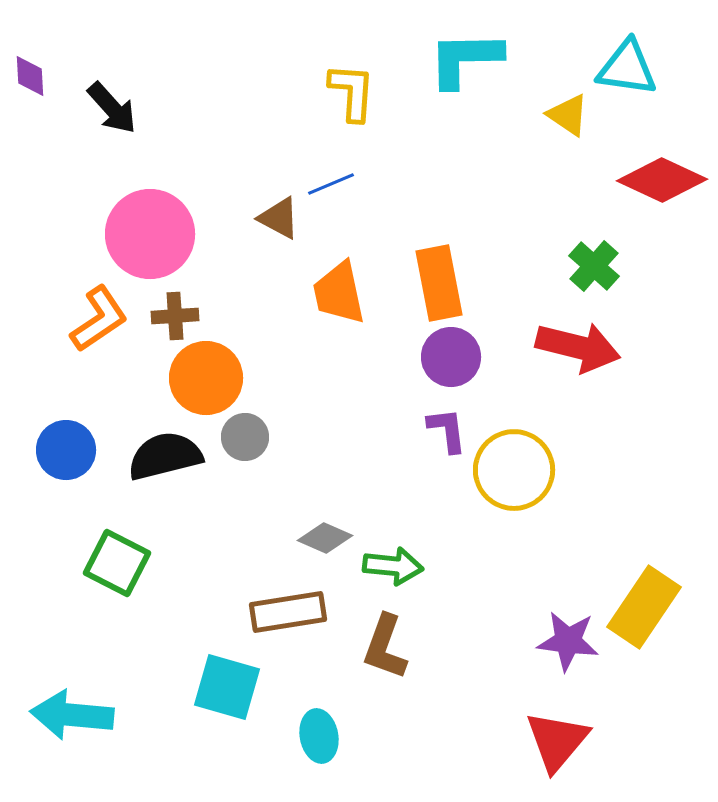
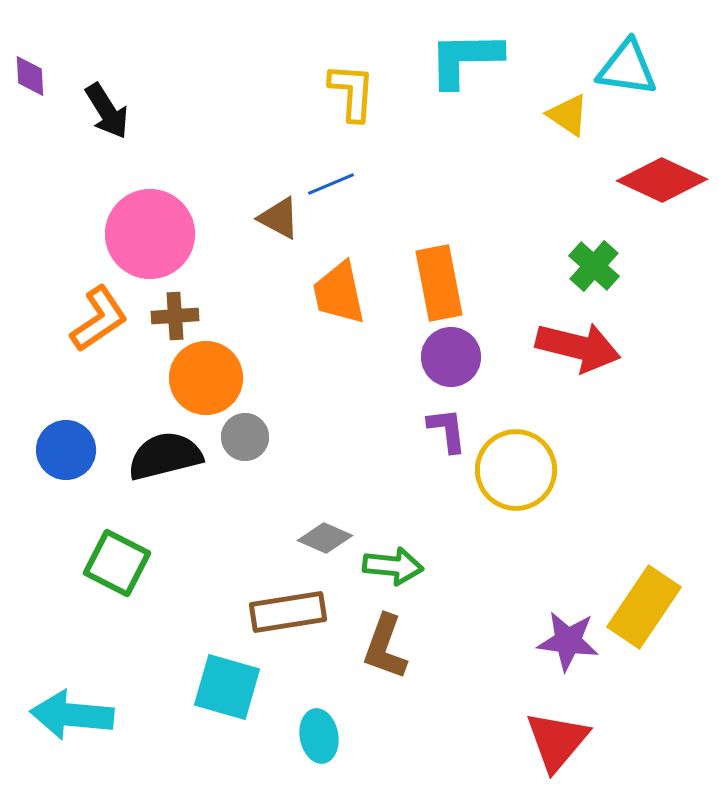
black arrow: moved 5 px left, 3 px down; rotated 10 degrees clockwise
yellow circle: moved 2 px right
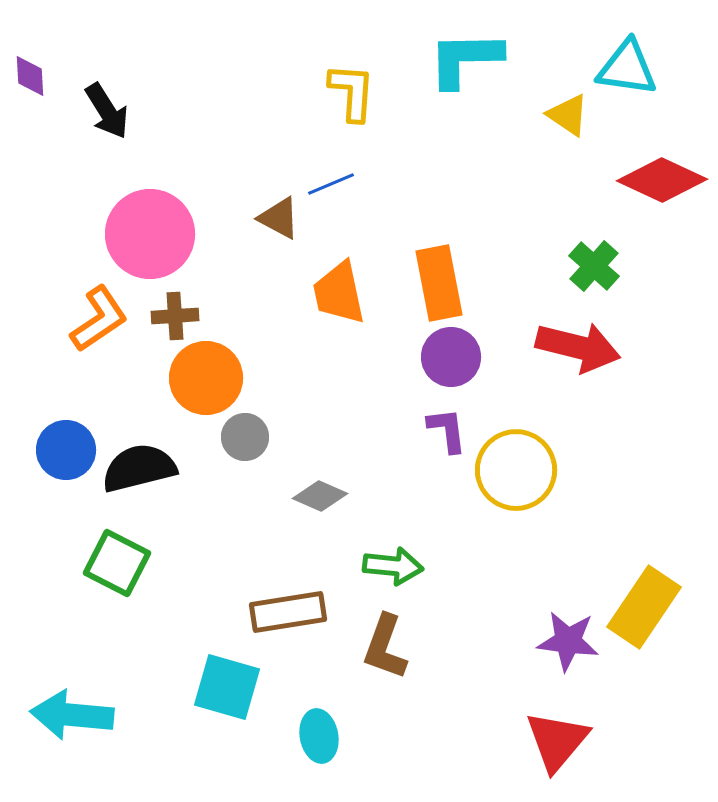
black semicircle: moved 26 px left, 12 px down
gray diamond: moved 5 px left, 42 px up
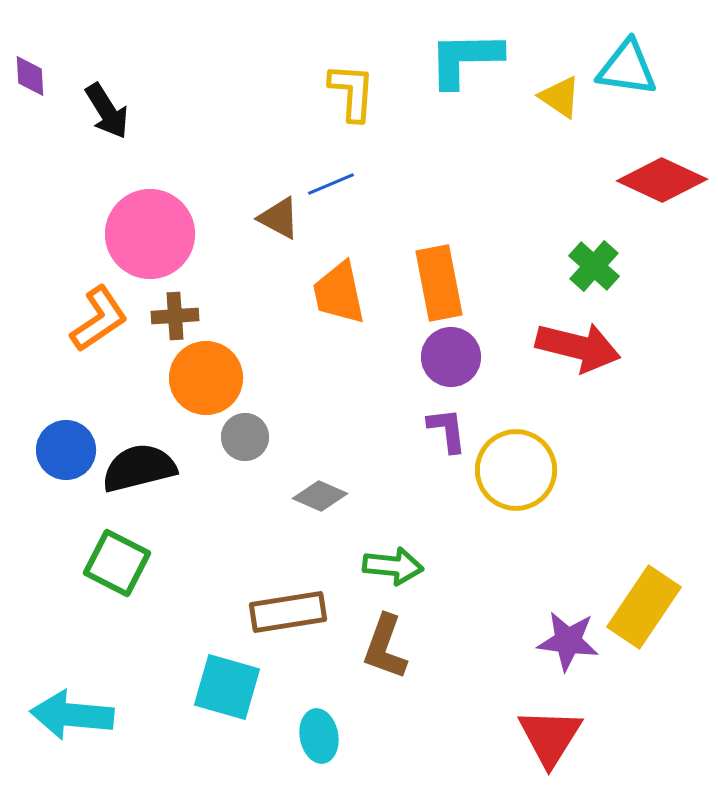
yellow triangle: moved 8 px left, 18 px up
red triangle: moved 7 px left, 4 px up; rotated 8 degrees counterclockwise
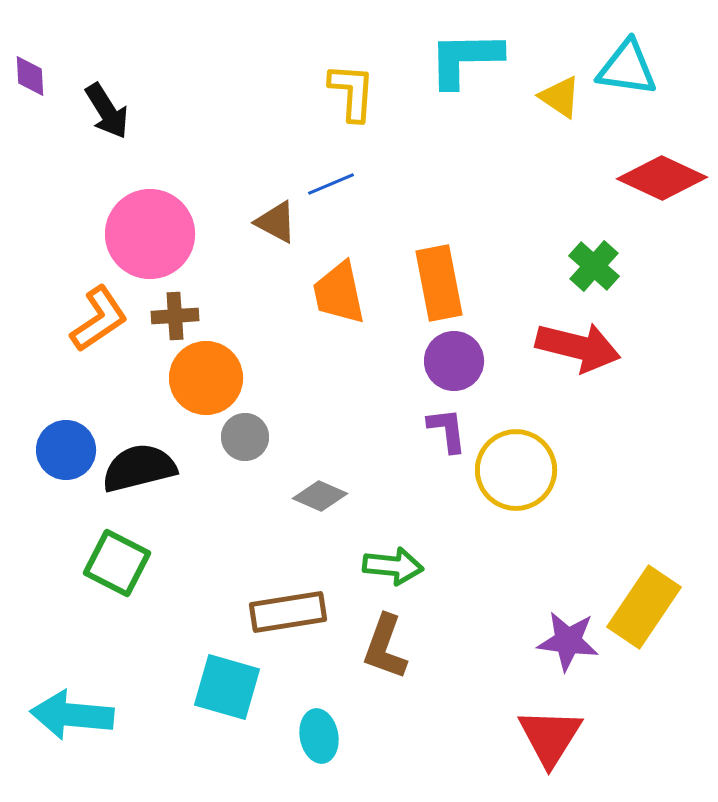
red diamond: moved 2 px up
brown triangle: moved 3 px left, 4 px down
purple circle: moved 3 px right, 4 px down
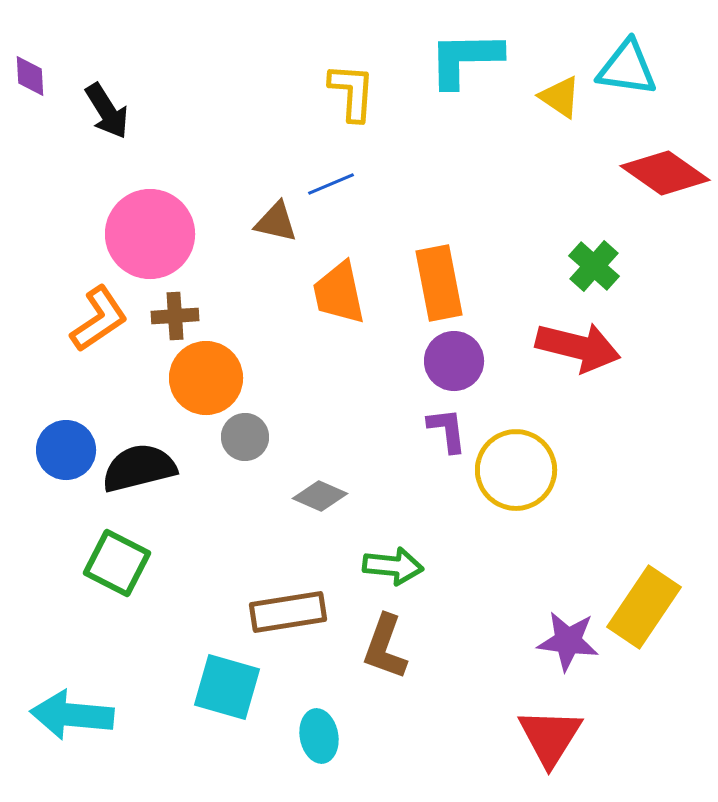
red diamond: moved 3 px right, 5 px up; rotated 10 degrees clockwise
brown triangle: rotated 15 degrees counterclockwise
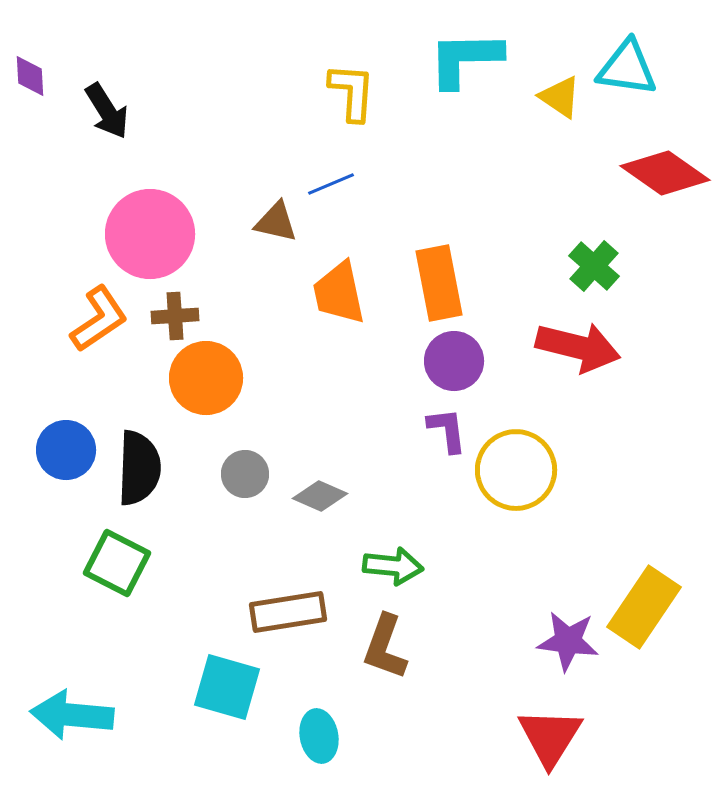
gray circle: moved 37 px down
black semicircle: rotated 106 degrees clockwise
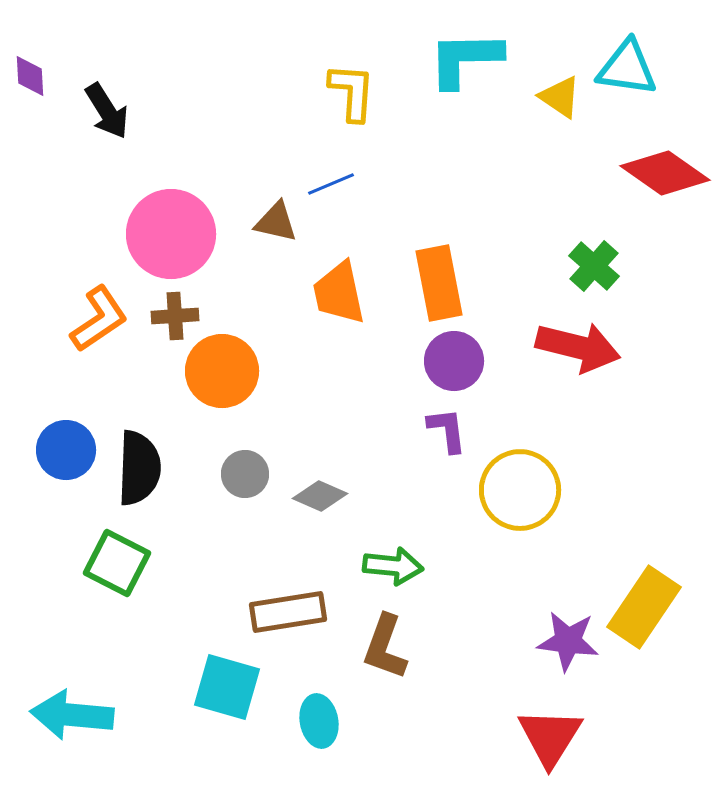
pink circle: moved 21 px right
orange circle: moved 16 px right, 7 px up
yellow circle: moved 4 px right, 20 px down
cyan ellipse: moved 15 px up
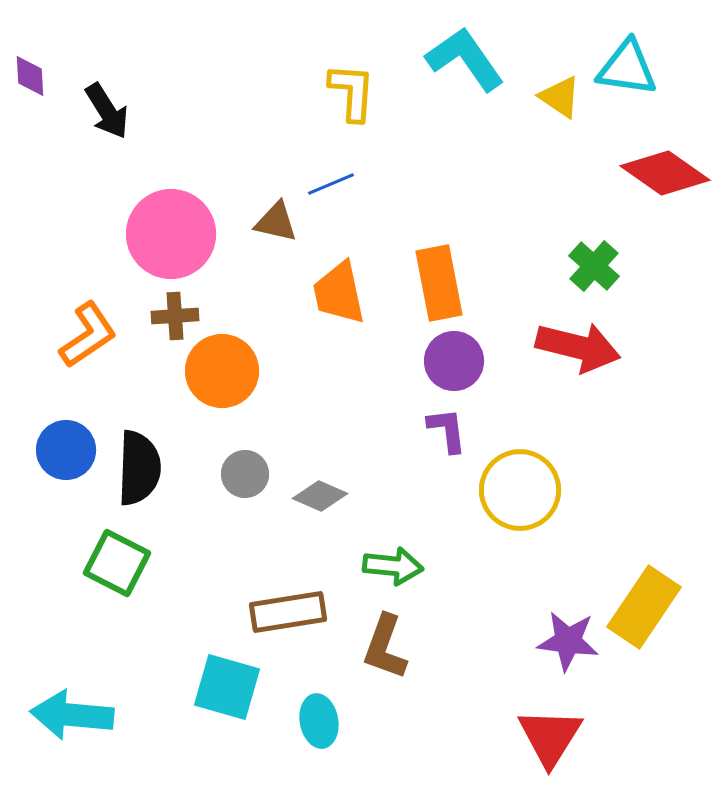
cyan L-shape: rotated 56 degrees clockwise
orange L-shape: moved 11 px left, 16 px down
